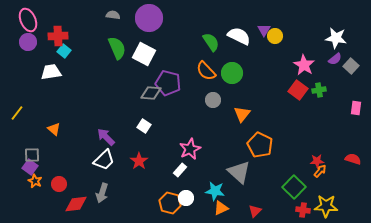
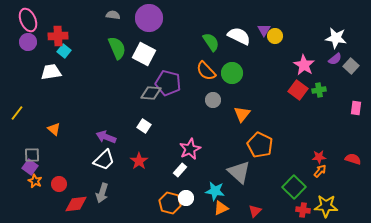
purple arrow at (106, 137): rotated 24 degrees counterclockwise
red star at (317, 161): moved 2 px right, 4 px up
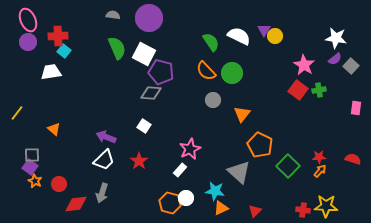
purple pentagon at (168, 83): moved 7 px left, 11 px up
green square at (294, 187): moved 6 px left, 21 px up
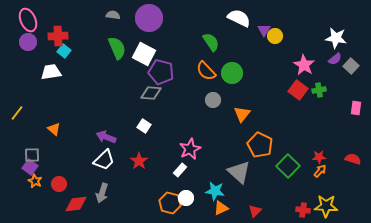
white semicircle at (239, 36): moved 18 px up
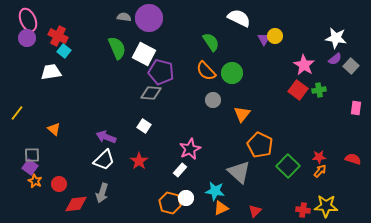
gray semicircle at (113, 15): moved 11 px right, 2 px down
purple triangle at (264, 30): moved 9 px down
red cross at (58, 36): rotated 30 degrees clockwise
purple circle at (28, 42): moved 1 px left, 4 px up
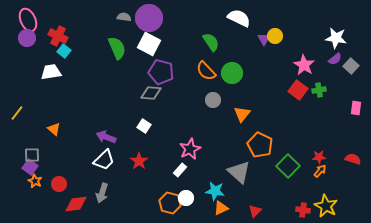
white square at (144, 54): moved 5 px right, 10 px up
yellow star at (326, 206): rotated 25 degrees clockwise
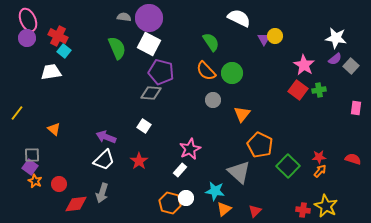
orange triangle at (221, 208): moved 3 px right, 1 px down; rotated 14 degrees counterclockwise
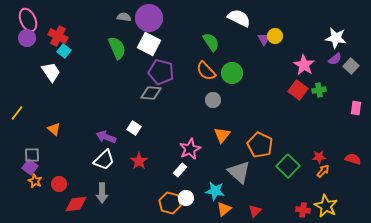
white trapezoid at (51, 72): rotated 65 degrees clockwise
orange triangle at (242, 114): moved 20 px left, 21 px down
white square at (144, 126): moved 10 px left, 2 px down
orange arrow at (320, 171): moved 3 px right
gray arrow at (102, 193): rotated 18 degrees counterclockwise
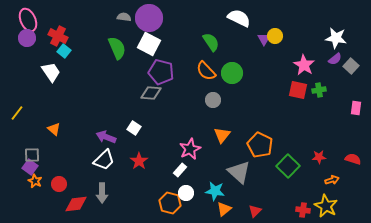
red square at (298, 90): rotated 24 degrees counterclockwise
orange arrow at (323, 171): moved 9 px right, 9 px down; rotated 32 degrees clockwise
white circle at (186, 198): moved 5 px up
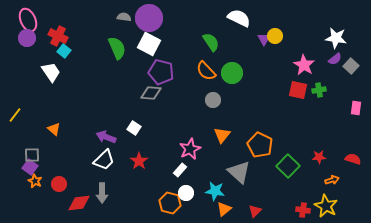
yellow line at (17, 113): moved 2 px left, 2 px down
red diamond at (76, 204): moved 3 px right, 1 px up
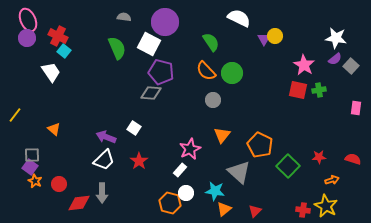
purple circle at (149, 18): moved 16 px right, 4 px down
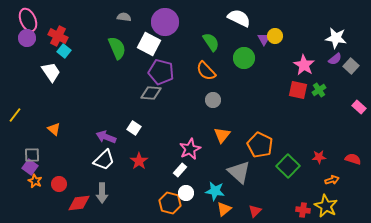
green circle at (232, 73): moved 12 px right, 15 px up
green cross at (319, 90): rotated 24 degrees counterclockwise
pink rectangle at (356, 108): moved 3 px right, 1 px up; rotated 56 degrees counterclockwise
